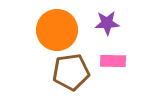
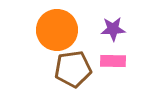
purple star: moved 6 px right, 6 px down
brown pentagon: moved 2 px right, 3 px up
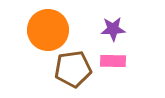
orange circle: moved 9 px left
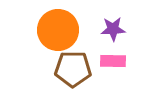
orange circle: moved 10 px right
brown pentagon: rotated 9 degrees clockwise
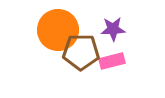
pink rectangle: moved 1 px left; rotated 15 degrees counterclockwise
brown pentagon: moved 8 px right, 17 px up
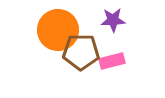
purple star: moved 9 px up
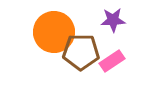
orange circle: moved 4 px left, 2 px down
pink rectangle: rotated 20 degrees counterclockwise
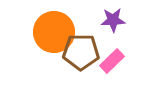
pink rectangle: rotated 10 degrees counterclockwise
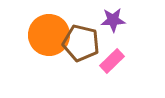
orange circle: moved 5 px left, 3 px down
brown pentagon: moved 9 px up; rotated 12 degrees clockwise
